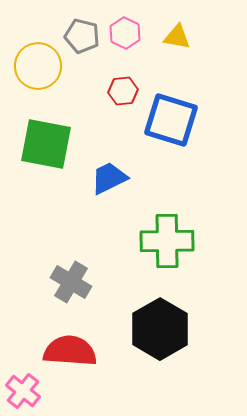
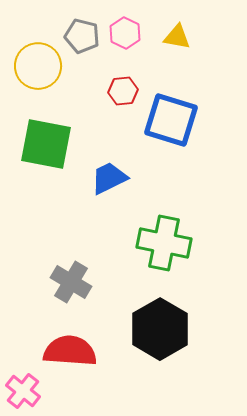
green cross: moved 3 px left, 2 px down; rotated 12 degrees clockwise
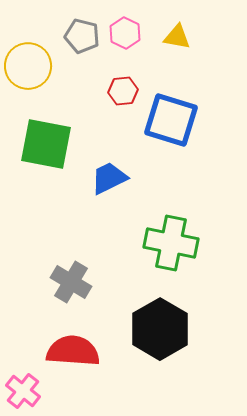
yellow circle: moved 10 px left
green cross: moved 7 px right
red semicircle: moved 3 px right
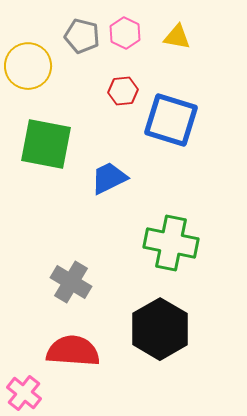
pink cross: moved 1 px right, 2 px down
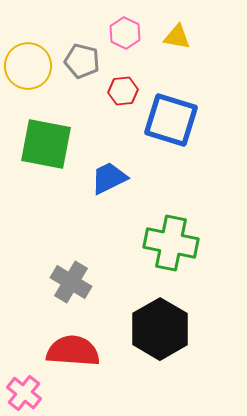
gray pentagon: moved 25 px down
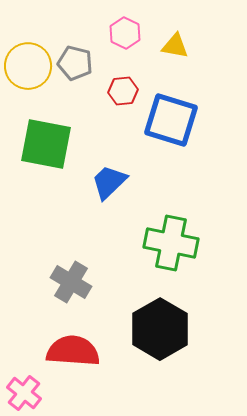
yellow triangle: moved 2 px left, 9 px down
gray pentagon: moved 7 px left, 2 px down
blue trapezoid: moved 4 px down; rotated 18 degrees counterclockwise
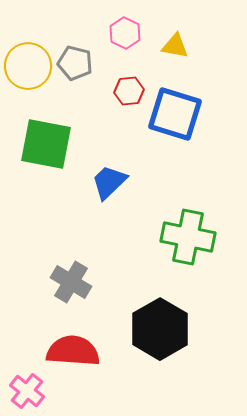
red hexagon: moved 6 px right
blue square: moved 4 px right, 6 px up
green cross: moved 17 px right, 6 px up
pink cross: moved 3 px right, 2 px up
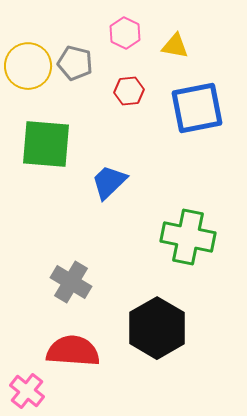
blue square: moved 22 px right, 6 px up; rotated 28 degrees counterclockwise
green square: rotated 6 degrees counterclockwise
black hexagon: moved 3 px left, 1 px up
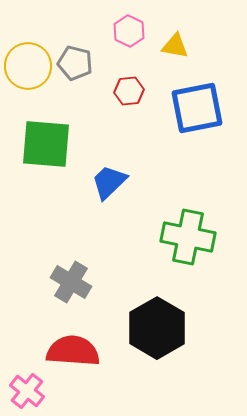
pink hexagon: moved 4 px right, 2 px up
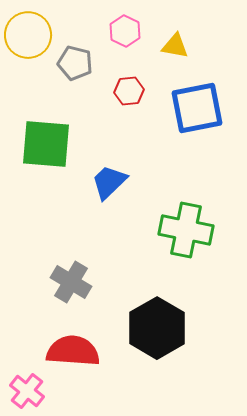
pink hexagon: moved 4 px left
yellow circle: moved 31 px up
green cross: moved 2 px left, 7 px up
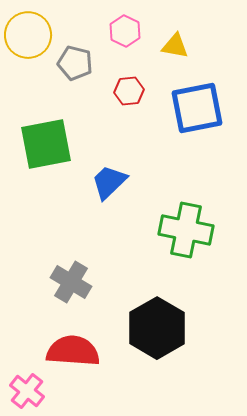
green square: rotated 16 degrees counterclockwise
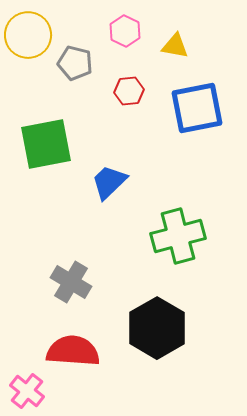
green cross: moved 8 px left, 6 px down; rotated 26 degrees counterclockwise
